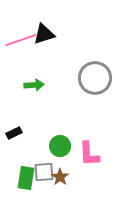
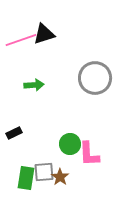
green circle: moved 10 px right, 2 px up
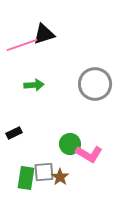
pink line: moved 1 px right, 5 px down
gray circle: moved 6 px down
pink L-shape: rotated 56 degrees counterclockwise
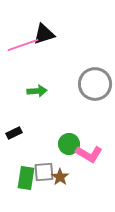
pink line: moved 1 px right
green arrow: moved 3 px right, 6 px down
green circle: moved 1 px left
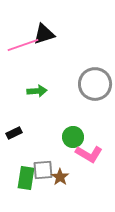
green circle: moved 4 px right, 7 px up
gray square: moved 1 px left, 2 px up
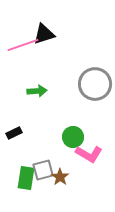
gray square: rotated 10 degrees counterclockwise
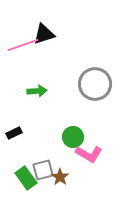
green rectangle: rotated 45 degrees counterclockwise
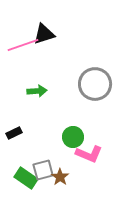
pink L-shape: rotated 8 degrees counterclockwise
green rectangle: rotated 20 degrees counterclockwise
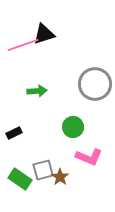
green circle: moved 10 px up
pink L-shape: moved 3 px down
green rectangle: moved 6 px left, 1 px down
